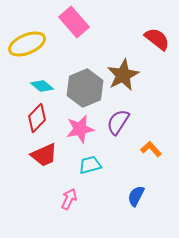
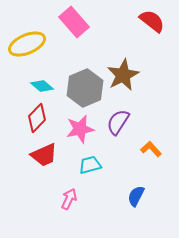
red semicircle: moved 5 px left, 18 px up
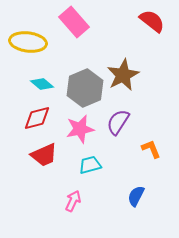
yellow ellipse: moved 1 px right, 2 px up; rotated 30 degrees clockwise
cyan diamond: moved 2 px up
red diamond: rotated 32 degrees clockwise
orange L-shape: rotated 20 degrees clockwise
pink arrow: moved 4 px right, 2 px down
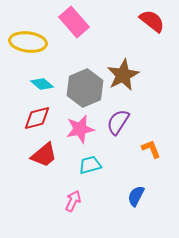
red trapezoid: rotated 16 degrees counterclockwise
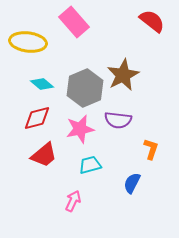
purple semicircle: moved 2 px up; rotated 116 degrees counterclockwise
orange L-shape: rotated 40 degrees clockwise
blue semicircle: moved 4 px left, 13 px up
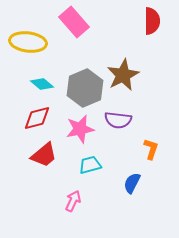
red semicircle: rotated 52 degrees clockwise
